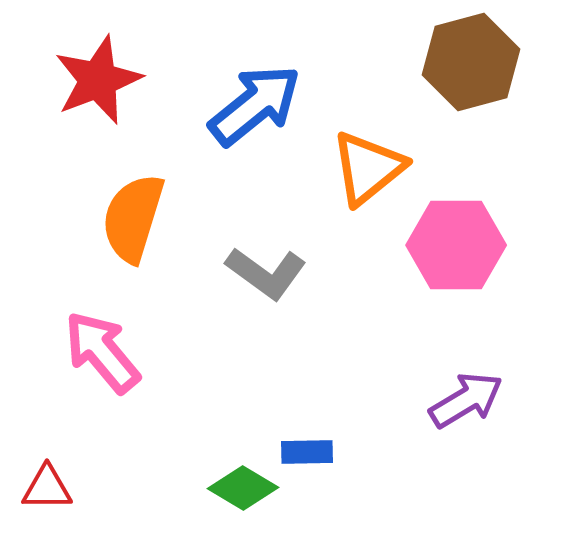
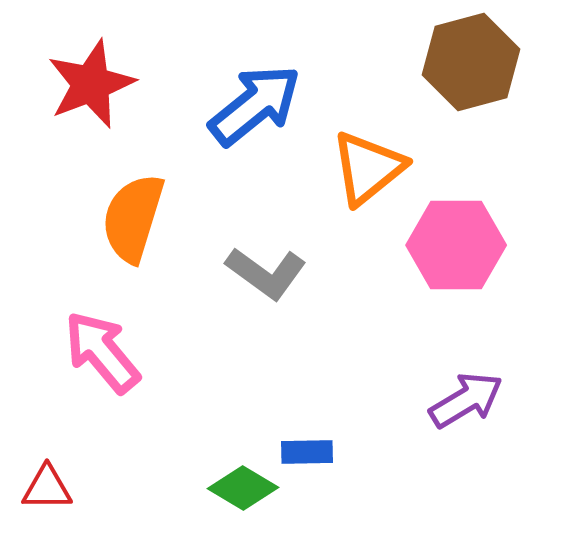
red star: moved 7 px left, 4 px down
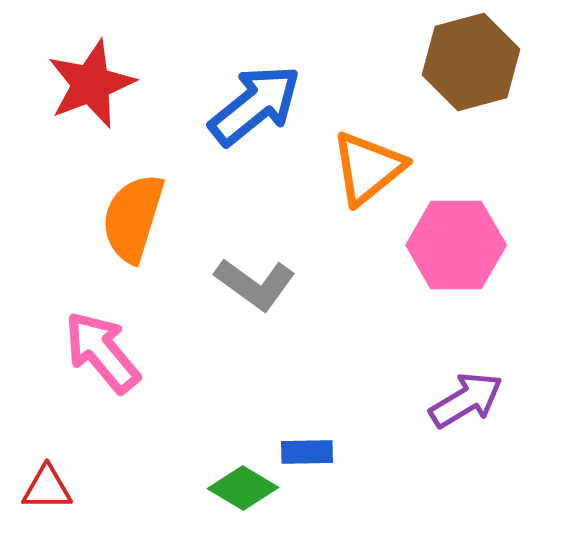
gray L-shape: moved 11 px left, 11 px down
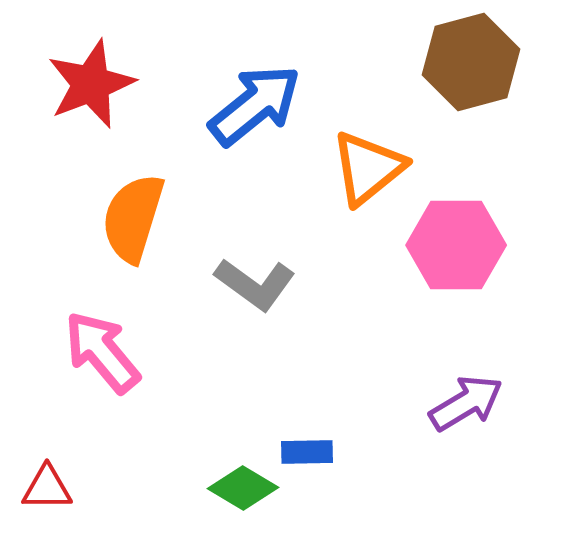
purple arrow: moved 3 px down
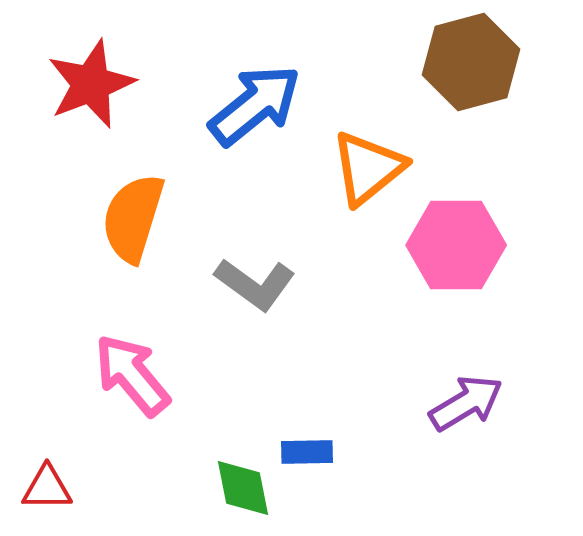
pink arrow: moved 30 px right, 23 px down
green diamond: rotated 48 degrees clockwise
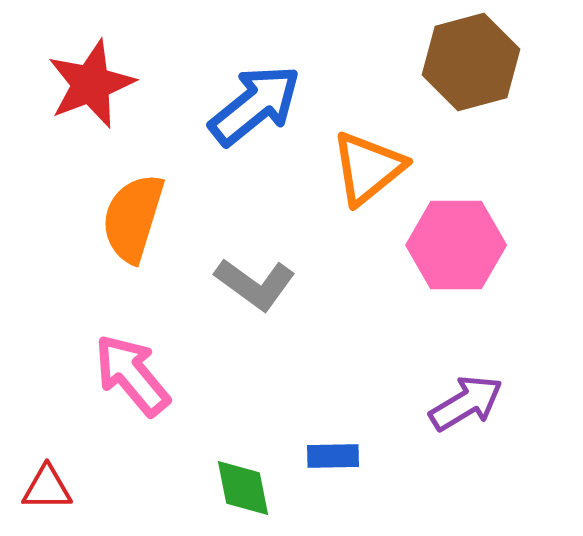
blue rectangle: moved 26 px right, 4 px down
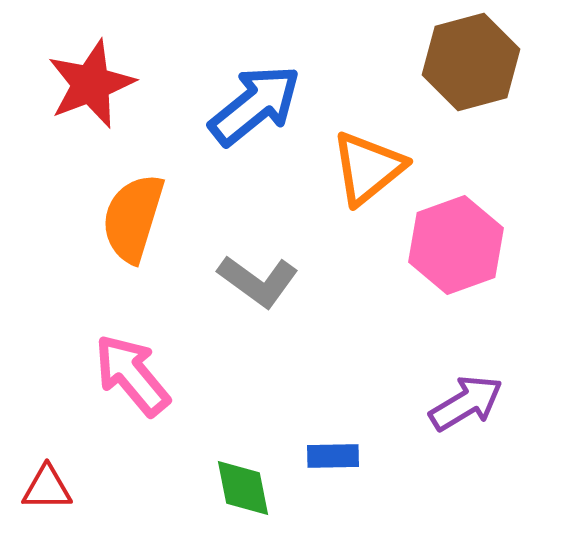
pink hexagon: rotated 20 degrees counterclockwise
gray L-shape: moved 3 px right, 3 px up
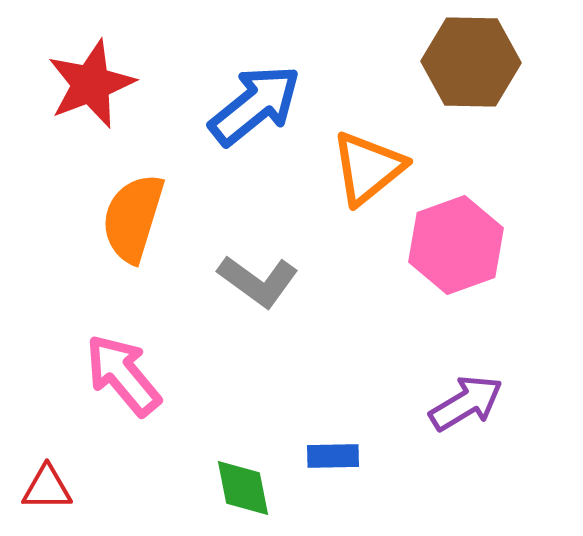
brown hexagon: rotated 16 degrees clockwise
pink arrow: moved 9 px left
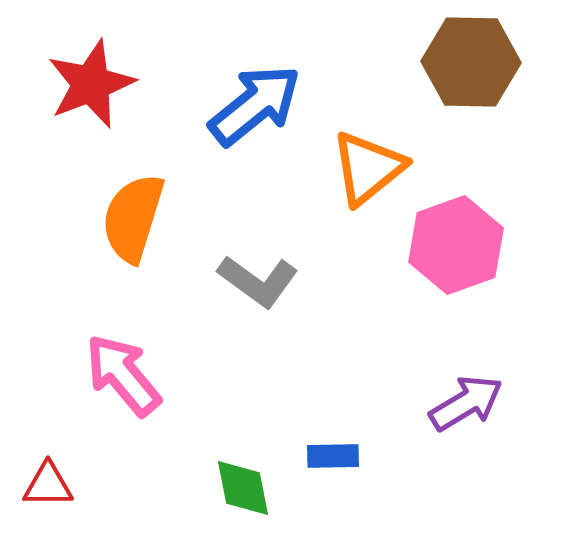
red triangle: moved 1 px right, 3 px up
